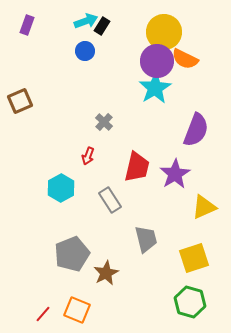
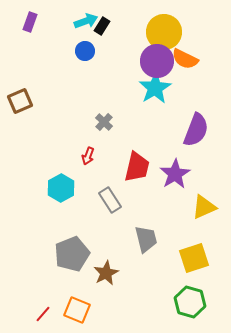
purple rectangle: moved 3 px right, 3 px up
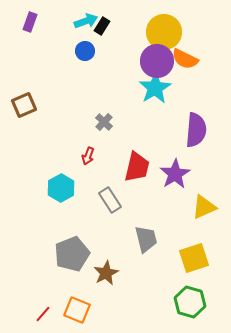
brown square: moved 4 px right, 4 px down
purple semicircle: rotated 16 degrees counterclockwise
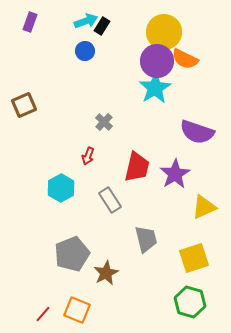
purple semicircle: moved 1 px right, 2 px down; rotated 104 degrees clockwise
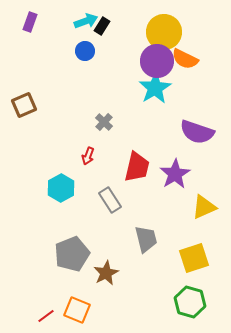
red line: moved 3 px right, 2 px down; rotated 12 degrees clockwise
